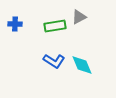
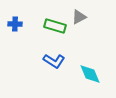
green rectangle: rotated 25 degrees clockwise
cyan diamond: moved 8 px right, 9 px down
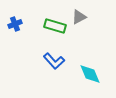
blue cross: rotated 24 degrees counterclockwise
blue L-shape: rotated 15 degrees clockwise
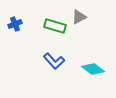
cyan diamond: moved 3 px right, 5 px up; rotated 30 degrees counterclockwise
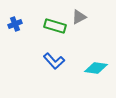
cyan diamond: moved 3 px right, 1 px up; rotated 30 degrees counterclockwise
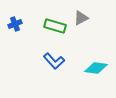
gray triangle: moved 2 px right, 1 px down
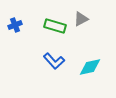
gray triangle: moved 1 px down
blue cross: moved 1 px down
cyan diamond: moved 6 px left, 1 px up; rotated 20 degrees counterclockwise
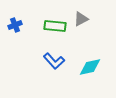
green rectangle: rotated 10 degrees counterclockwise
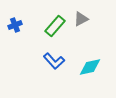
green rectangle: rotated 55 degrees counterclockwise
